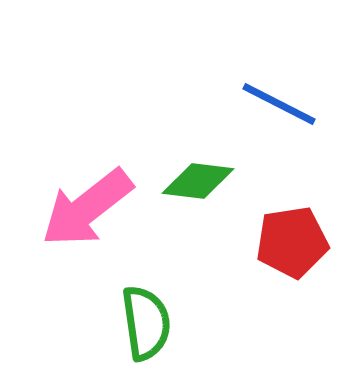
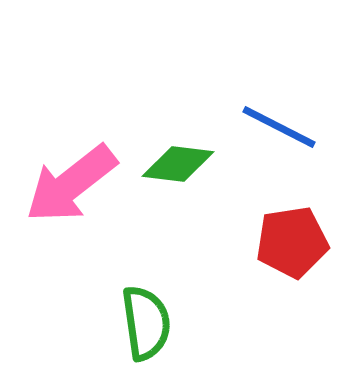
blue line: moved 23 px down
green diamond: moved 20 px left, 17 px up
pink arrow: moved 16 px left, 24 px up
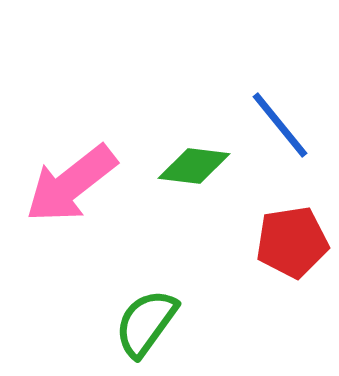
blue line: moved 1 px right, 2 px up; rotated 24 degrees clockwise
green diamond: moved 16 px right, 2 px down
green semicircle: rotated 136 degrees counterclockwise
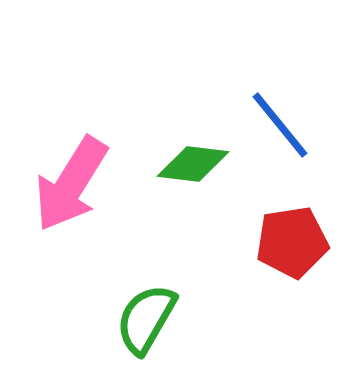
green diamond: moved 1 px left, 2 px up
pink arrow: rotated 20 degrees counterclockwise
green semicircle: moved 4 px up; rotated 6 degrees counterclockwise
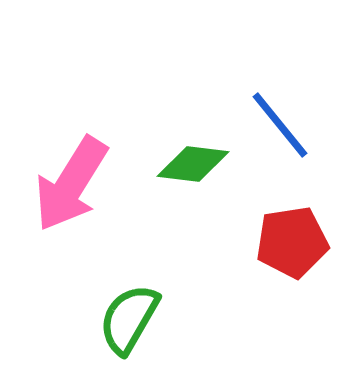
green semicircle: moved 17 px left
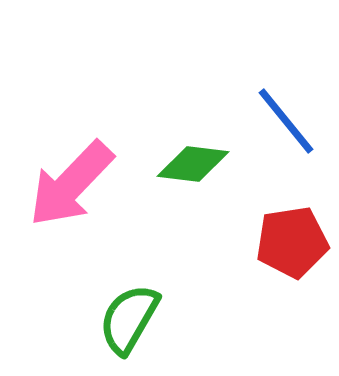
blue line: moved 6 px right, 4 px up
pink arrow: rotated 12 degrees clockwise
